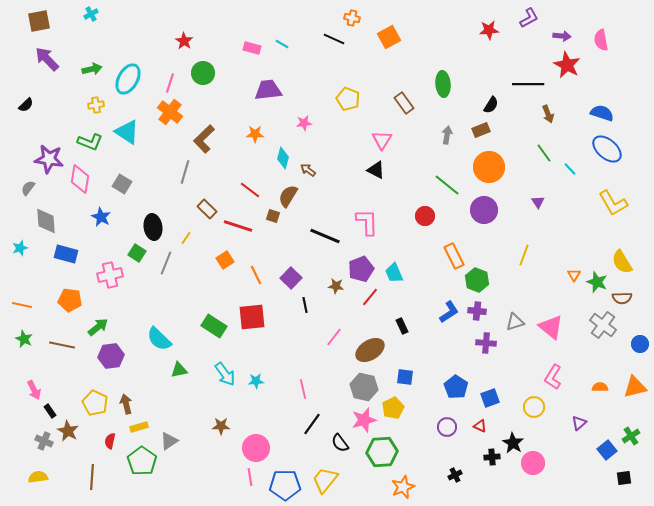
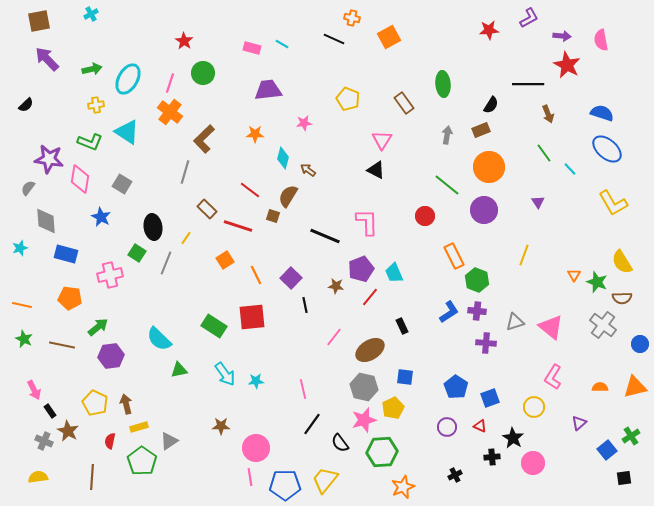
orange pentagon at (70, 300): moved 2 px up
black star at (513, 443): moved 5 px up
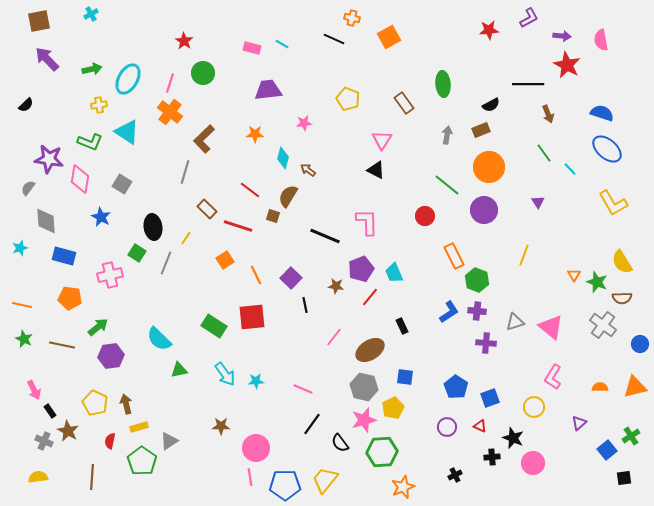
yellow cross at (96, 105): moved 3 px right
black semicircle at (491, 105): rotated 30 degrees clockwise
blue rectangle at (66, 254): moved 2 px left, 2 px down
pink line at (303, 389): rotated 54 degrees counterclockwise
black star at (513, 438): rotated 10 degrees counterclockwise
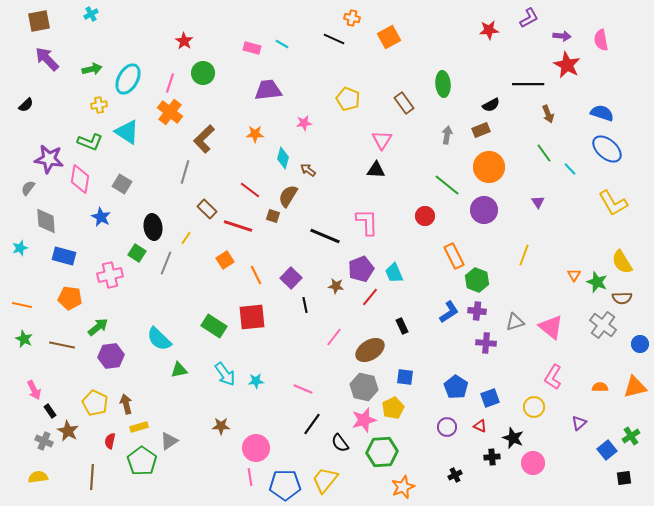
black triangle at (376, 170): rotated 24 degrees counterclockwise
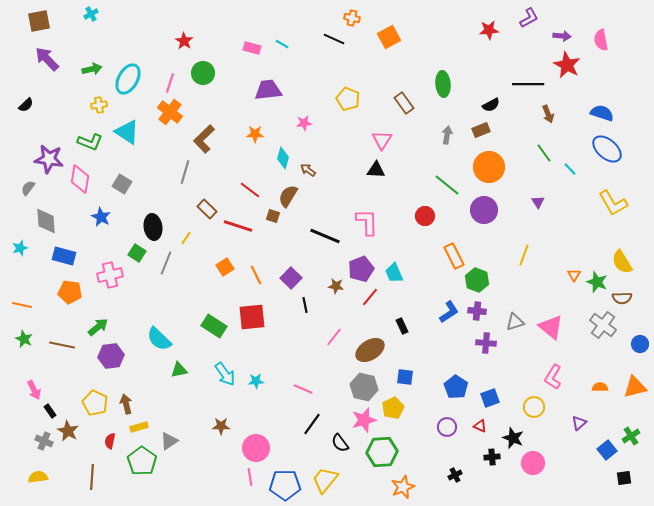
orange square at (225, 260): moved 7 px down
orange pentagon at (70, 298): moved 6 px up
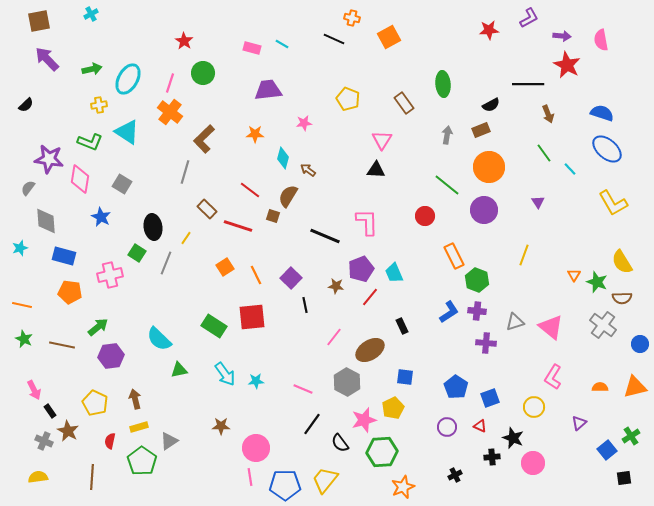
gray hexagon at (364, 387): moved 17 px left, 5 px up; rotated 16 degrees clockwise
brown arrow at (126, 404): moved 9 px right, 5 px up
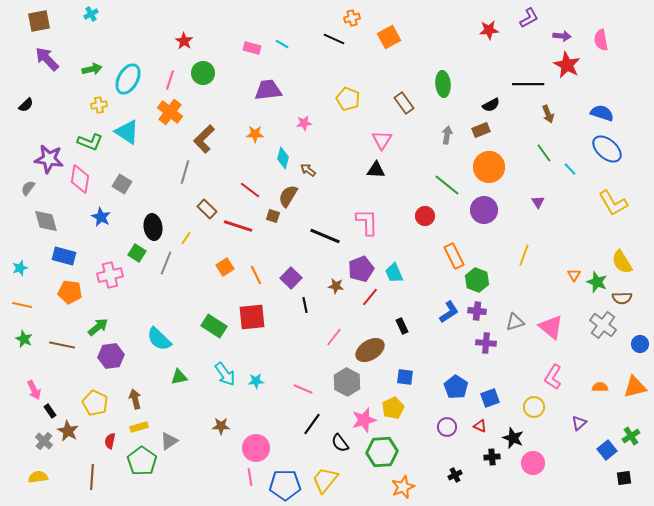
orange cross at (352, 18): rotated 28 degrees counterclockwise
pink line at (170, 83): moved 3 px up
gray diamond at (46, 221): rotated 12 degrees counterclockwise
cyan star at (20, 248): moved 20 px down
green triangle at (179, 370): moved 7 px down
gray cross at (44, 441): rotated 18 degrees clockwise
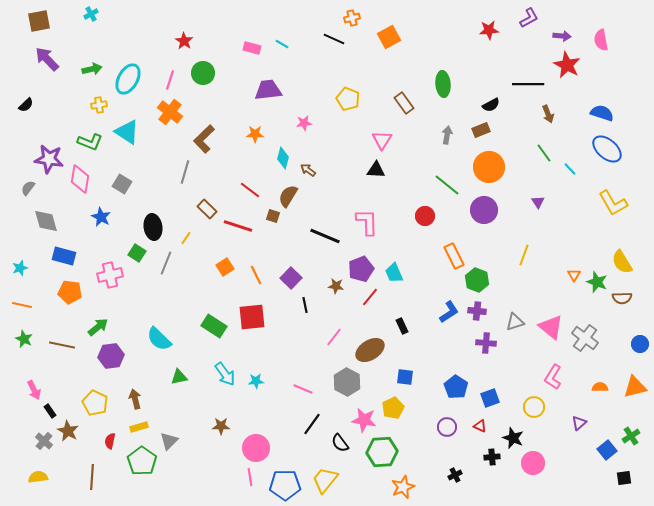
gray cross at (603, 325): moved 18 px left, 13 px down
pink star at (364, 420): rotated 25 degrees clockwise
gray triangle at (169, 441): rotated 12 degrees counterclockwise
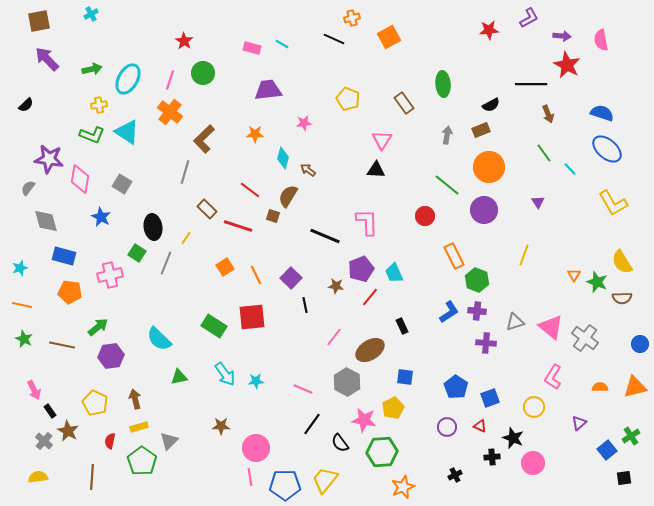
black line at (528, 84): moved 3 px right
green L-shape at (90, 142): moved 2 px right, 7 px up
